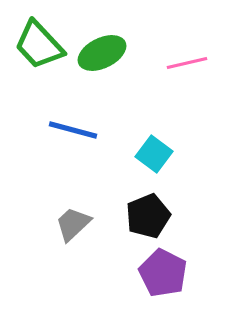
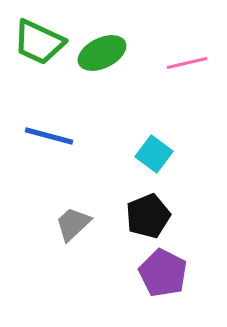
green trapezoid: moved 3 px up; rotated 22 degrees counterclockwise
blue line: moved 24 px left, 6 px down
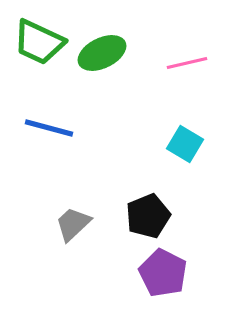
blue line: moved 8 px up
cyan square: moved 31 px right, 10 px up; rotated 6 degrees counterclockwise
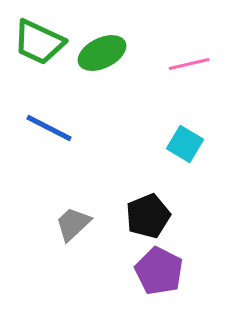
pink line: moved 2 px right, 1 px down
blue line: rotated 12 degrees clockwise
purple pentagon: moved 4 px left, 2 px up
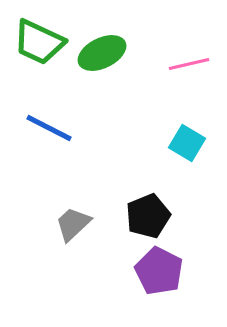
cyan square: moved 2 px right, 1 px up
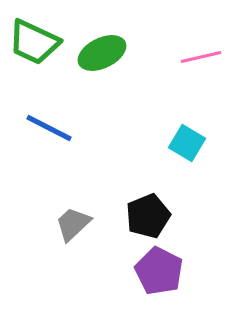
green trapezoid: moved 5 px left
pink line: moved 12 px right, 7 px up
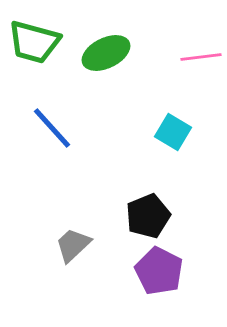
green trapezoid: rotated 10 degrees counterclockwise
green ellipse: moved 4 px right
pink line: rotated 6 degrees clockwise
blue line: moved 3 px right; rotated 21 degrees clockwise
cyan square: moved 14 px left, 11 px up
gray trapezoid: moved 21 px down
